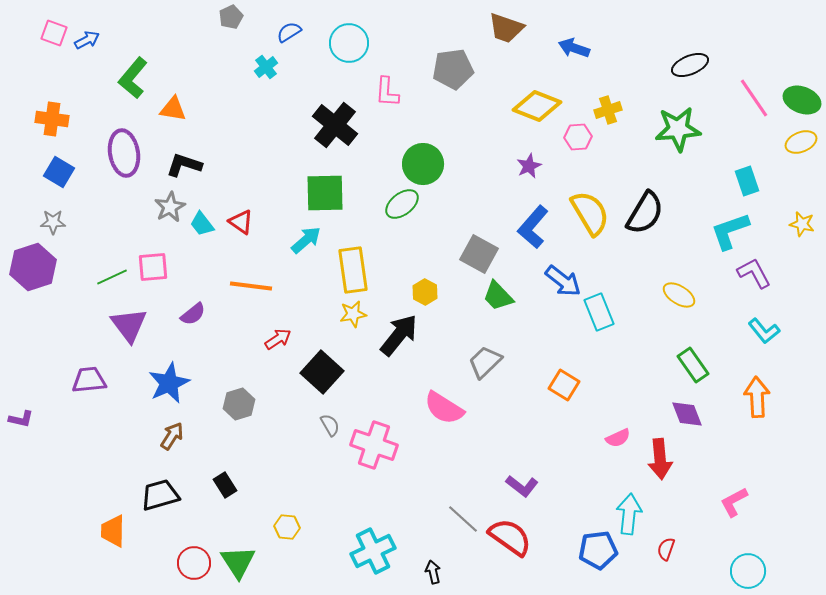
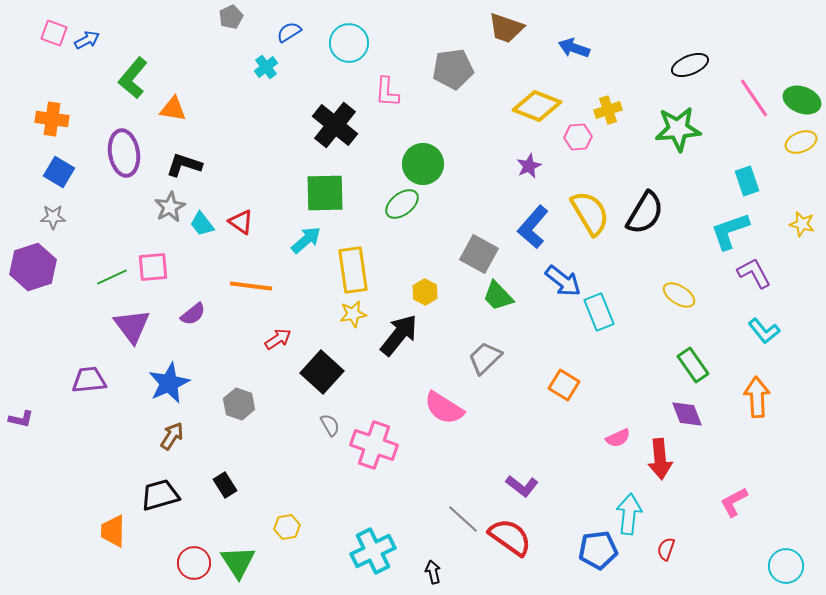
gray star at (53, 222): moved 5 px up
purple triangle at (129, 325): moved 3 px right, 1 px down
gray trapezoid at (485, 362): moved 4 px up
gray hexagon at (239, 404): rotated 24 degrees counterclockwise
yellow hexagon at (287, 527): rotated 15 degrees counterclockwise
cyan circle at (748, 571): moved 38 px right, 5 px up
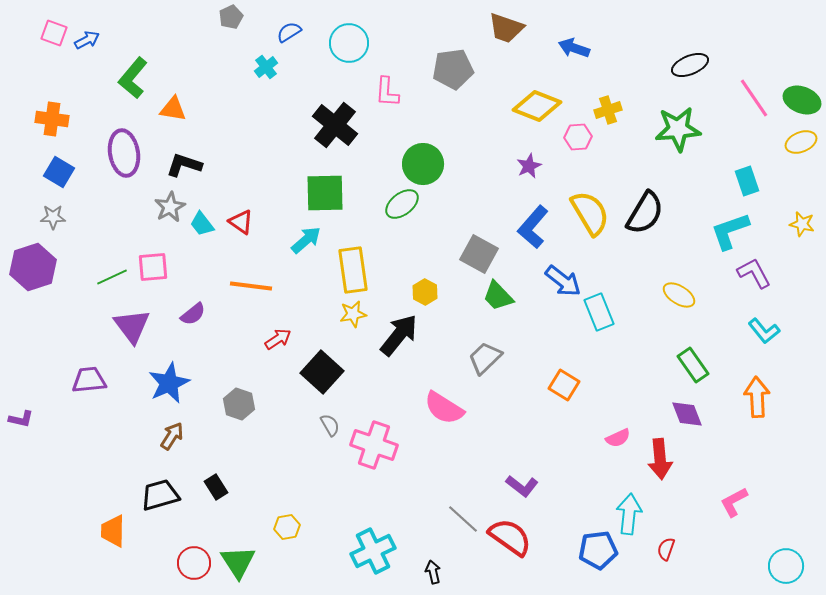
black rectangle at (225, 485): moved 9 px left, 2 px down
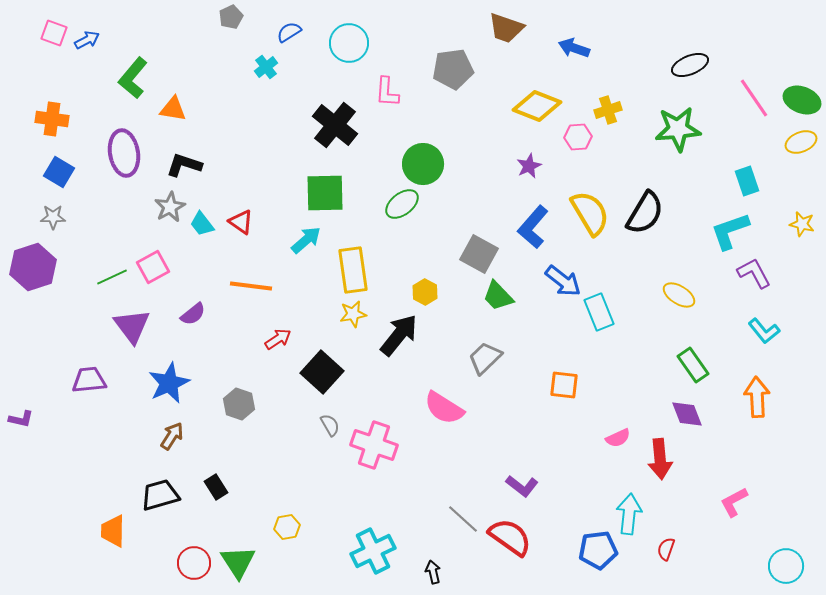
pink square at (153, 267): rotated 24 degrees counterclockwise
orange square at (564, 385): rotated 24 degrees counterclockwise
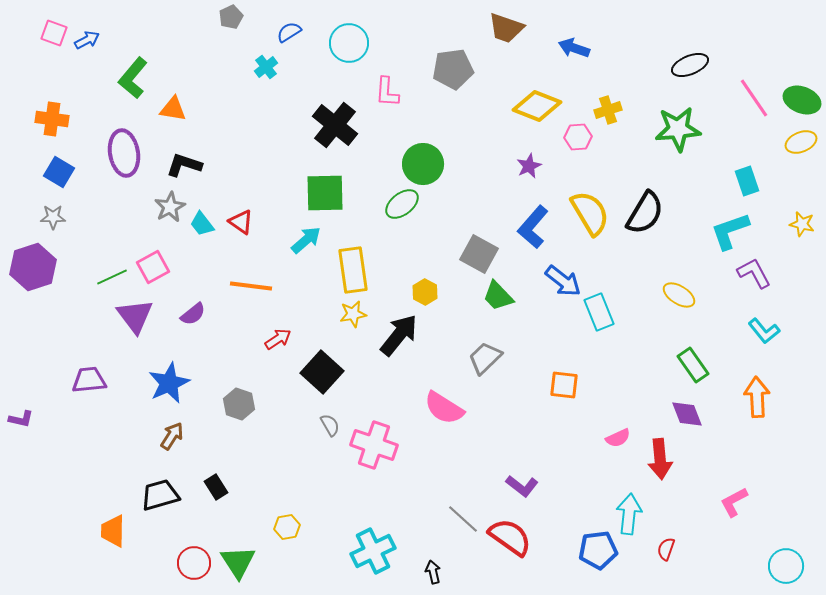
purple triangle at (132, 326): moved 3 px right, 10 px up
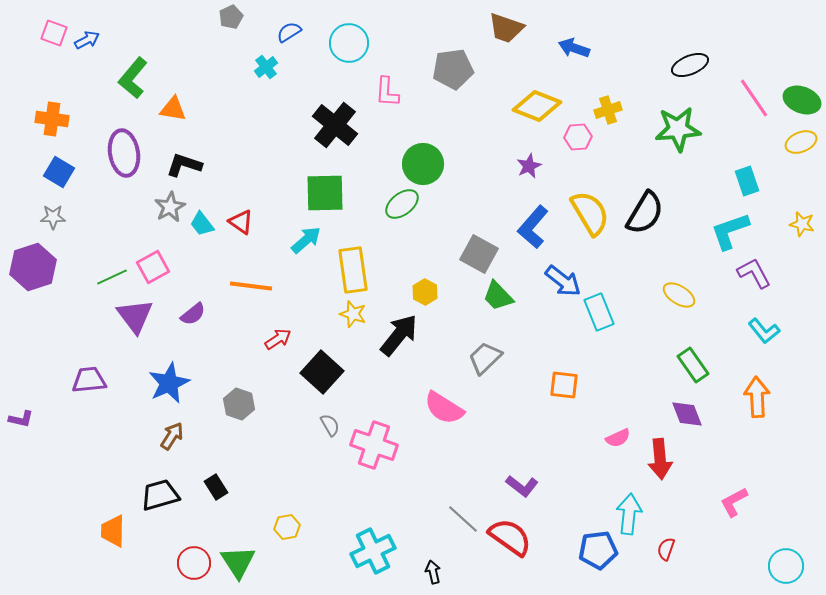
yellow star at (353, 314): rotated 28 degrees clockwise
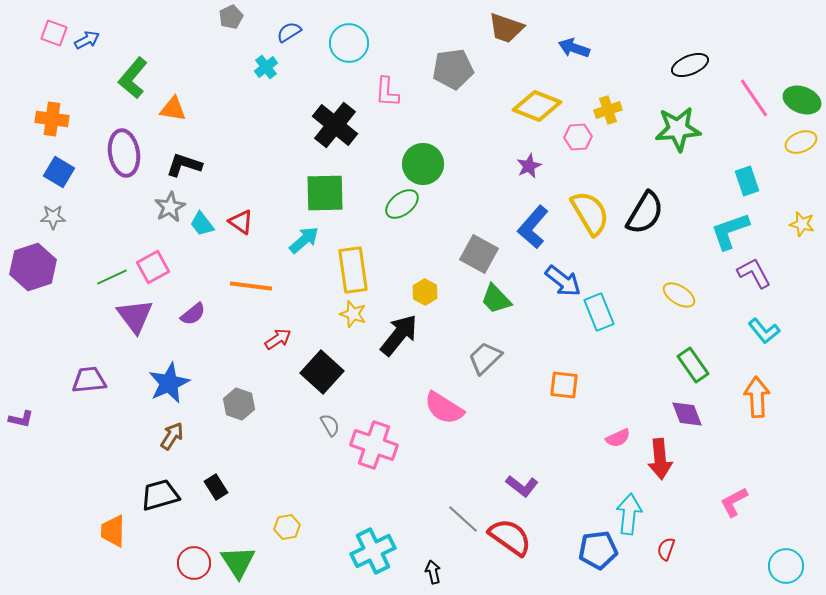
cyan arrow at (306, 240): moved 2 px left
green trapezoid at (498, 296): moved 2 px left, 3 px down
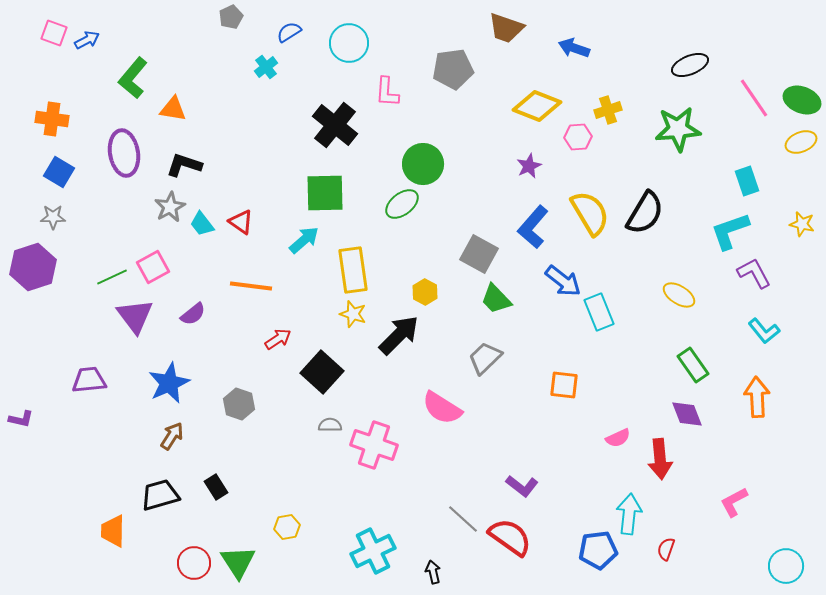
black arrow at (399, 335): rotated 6 degrees clockwise
pink semicircle at (444, 408): moved 2 px left
gray semicircle at (330, 425): rotated 60 degrees counterclockwise
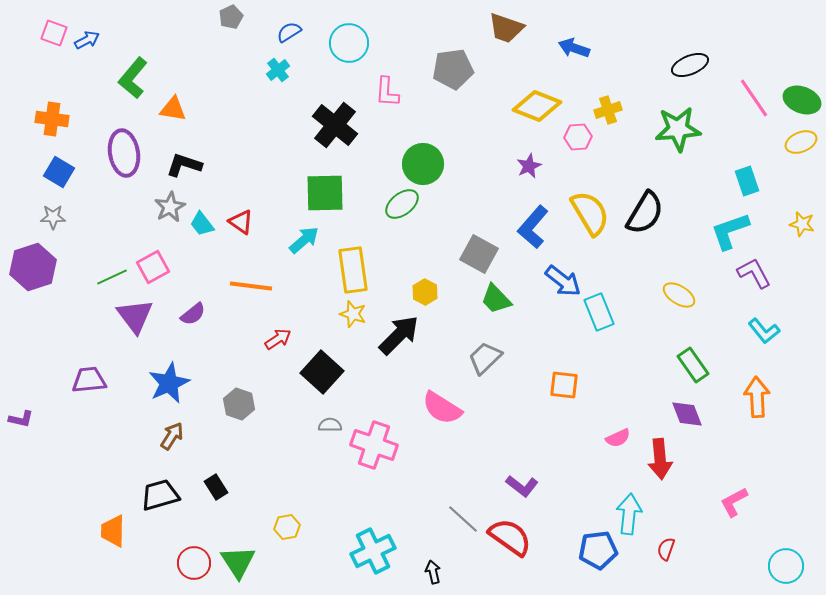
cyan cross at (266, 67): moved 12 px right, 3 px down
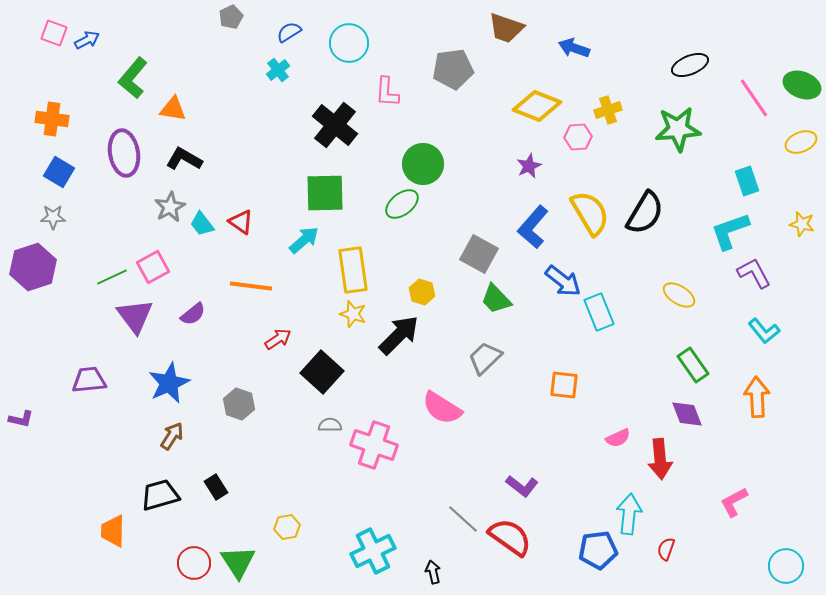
green ellipse at (802, 100): moved 15 px up
black L-shape at (184, 165): moved 6 px up; rotated 12 degrees clockwise
yellow hexagon at (425, 292): moved 3 px left; rotated 10 degrees counterclockwise
